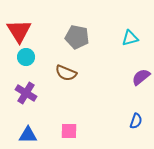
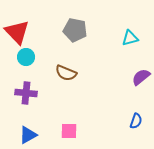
red triangle: moved 2 px left, 1 px down; rotated 12 degrees counterclockwise
gray pentagon: moved 2 px left, 7 px up
purple cross: rotated 25 degrees counterclockwise
blue triangle: rotated 30 degrees counterclockwise
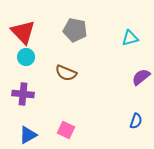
red triangle: moved 6 px right
purple cross: moved 3 px left, 1 px down
pink square: moved 3 px left, 1 px up; rotated 24 degrees clockwise
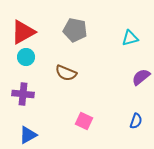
red triangle: rotated 44 degrees clockwise
pink square: moved 18 px right, 9 px up
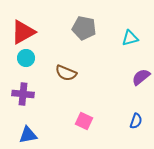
gray pentagon: moved 9 px right, 2 px up
cyan circle: moved 1 px down
blue triangle: rotated 18 degrees clockwise
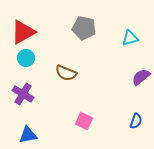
purple cross: rotated 25 degrees clockwise
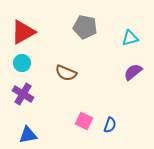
gray pentagon: moved 1 px right, 1 px up
cyan circle: moved 4 px left, 5 px down
purple semicircle: moved 8 px left, 5 px up
blue semicircle: moved 26 px left, 4 px down
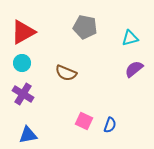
purple semicircle: moved 1 px right, 3 px up
